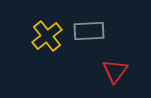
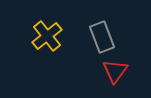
gray rectangle: moved 13 px right, 6 px down; rotated 72 degrees clockwise
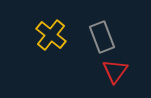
yellow cross: moved 4 px right, 1 px up; rotated 12 degrees counterclockwise
